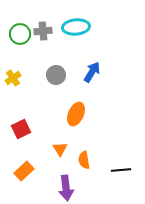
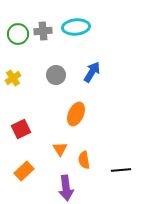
green circle: moved 2 px left
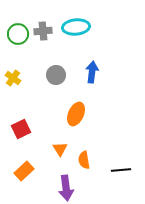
blue arrow: rotated 25 degrees counterclockwise
yellow cross: rotated 21 degrees counterclockwise
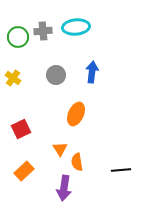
green circle: moved 3 px down
orange semicircle: moved 7 px left, 2 px down
purple arrow: moved 2 px left; rotated 15 degrees clockwise
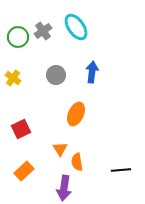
cyan ellipse: rotated 60 degrees clockwise
gray cross: rotated 30 degrees counterclockwise
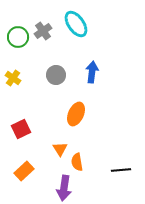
cyan ellipse: moved 3 px up
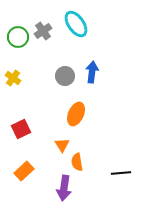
gray circle: moved 9 px right, 1 px down
orange triangle: moved 2 px right, 4 px up
black line: moved 3 px down
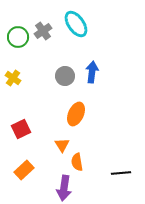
orange rectangle: moved 1 px up
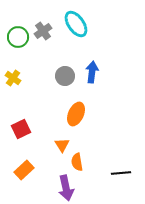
purple arrow: moved 2 px right; rotated 20 degrees counterclockwise
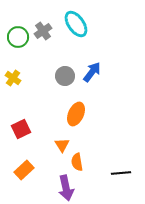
blue arrow: rotated 30 degrees clockwise
